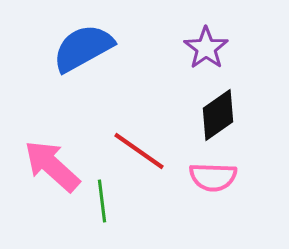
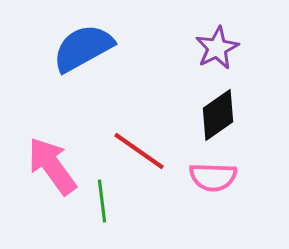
purple star: moved 11 px right; rotated 9 degrees clockwise
pink arrow: rotated 12 degrees clockwise
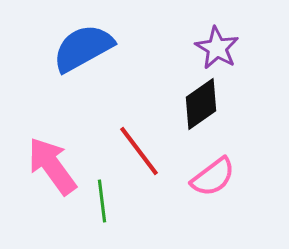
purple star: rotated 15 degrees counterclockwise
black diamond: moved 17 px left, 11 px up
red line: rotated 18 degrees clockwise
pink semicircle: rotated 39 degrees counterclockwise
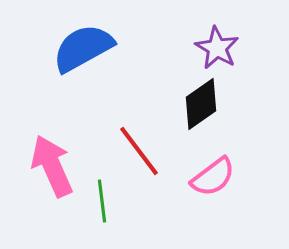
pink arrow: rotated 12 degrees clockwise
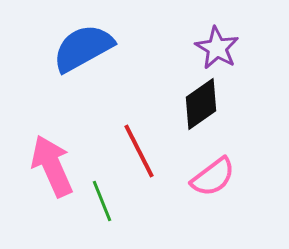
red line: rotated 10 degrees clockwise
green line: rotated 15 degrees counterclockwise
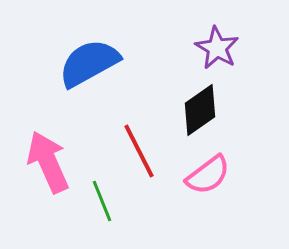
blue semicircle: moved 6 px right, 15 px down
black diamond: moved 1 px left, 6 px down
pink arrow: moved 4 px left, 4 px up
pink semicircle: moved 5 px left, 2 px up
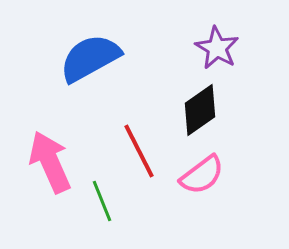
blue semicircle: moved 1 px right, 5 px up
pink arrow: moved 2 px right
pink semicircle: moved 6 px left
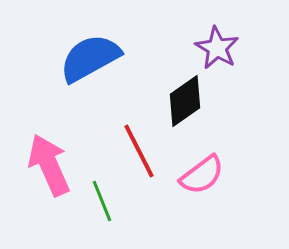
black diamond: moved 15 px left, 9 px up
pink arrow: moved 1 px left, 3 px down
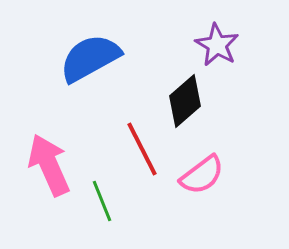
purple star: moved 3 px up
black diamond: rotated 6 degrees counterclockwise
red line: moved 3 px right, 2 px up
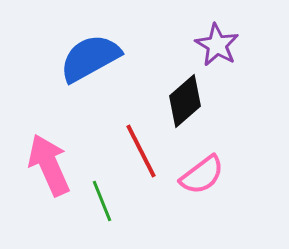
red line: moved 1 px left, 2 px down
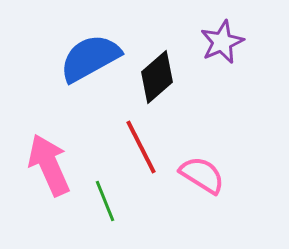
purple star: moved 5 px right, 3 px up; rotated 18 degrees clockwise
black diamond: moved 28 px left, 24 px up
red line: moved 4 px up
pink semicircle: rotated 111 degrees counterclockwise
green line: moved 3 px right
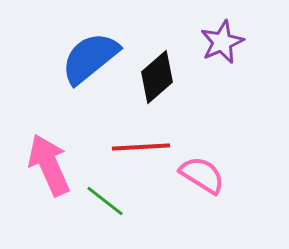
blue semicircle: rotated 10 degrees counterclockwise
red line: rotated 66 degrees counterclockwise
green line: rotated 30 degrees counterclockwise
